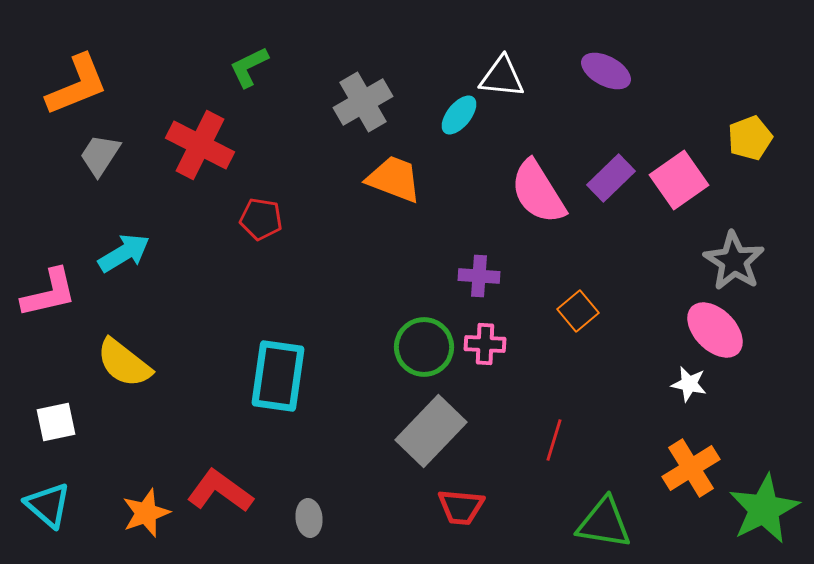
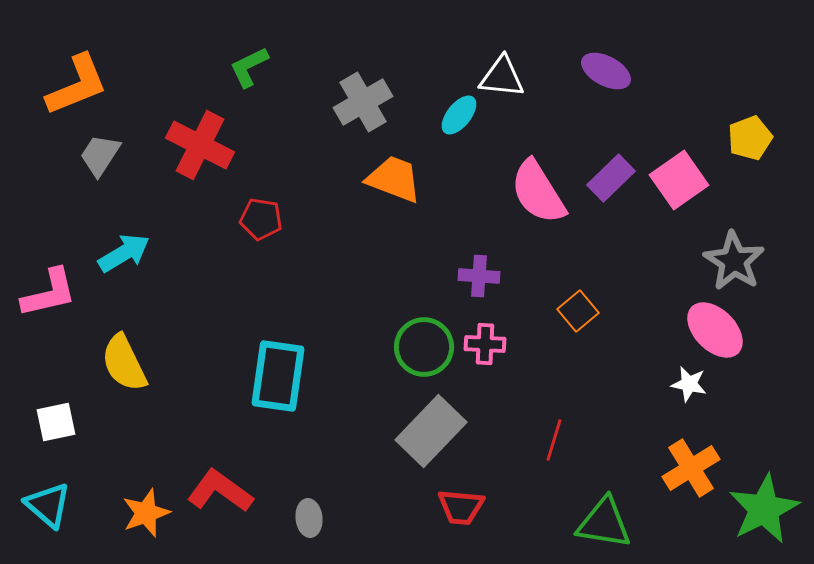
yellow semicircle: rotated 26 degrees clockwise
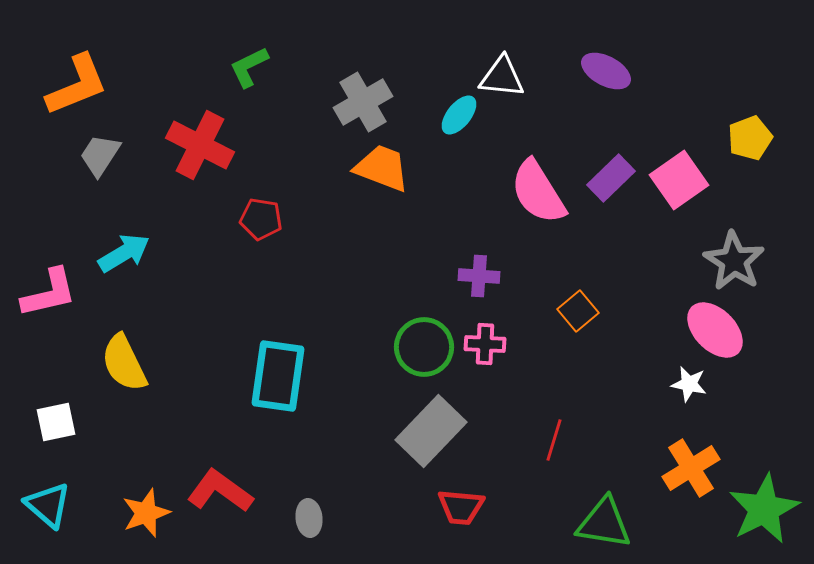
orange trapezoid: moved 12 px left, 11 px up
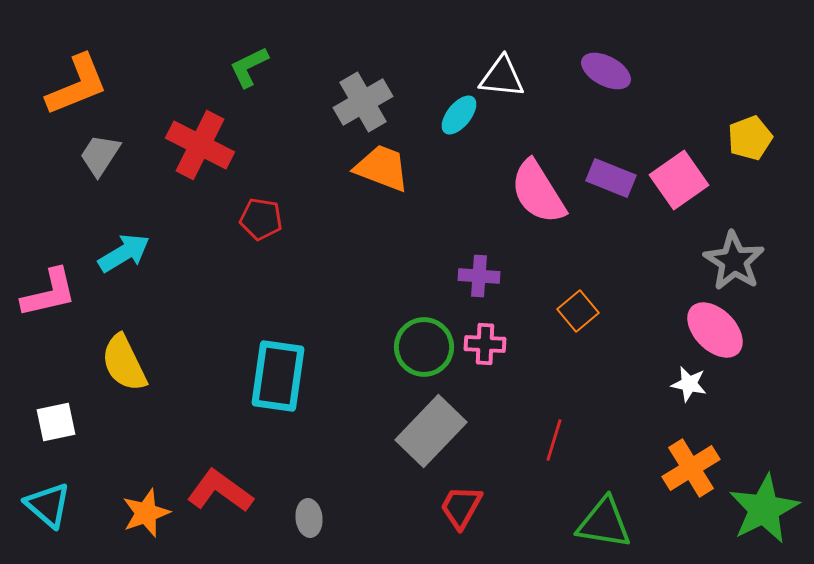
purple rectangle: rotated 66 degrees clockwise
red trapezoid: rotated 114 degrees clockwise
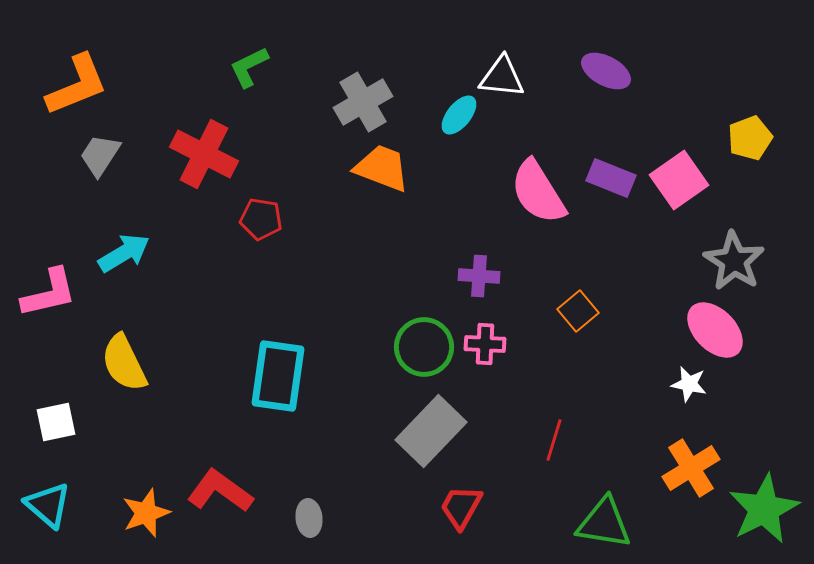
red cross: moved 4 px right, 9 px down
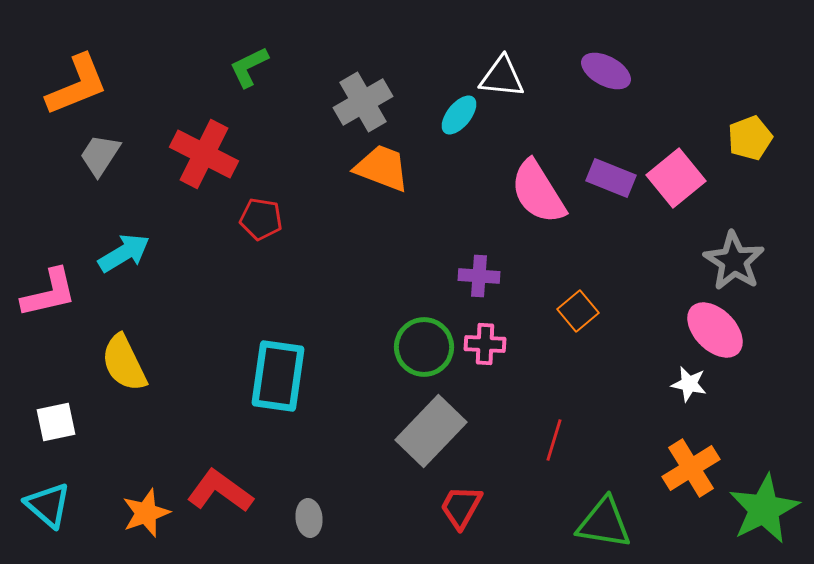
pink square: moved 3 px left, 2 px up; rotated 4 degrees counterclockwise
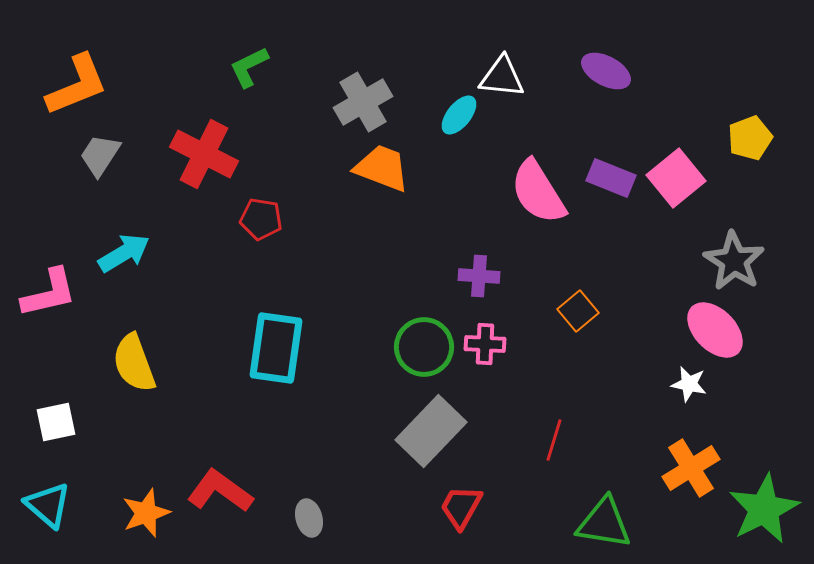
yellow semicircle: moved 10 px right; rotated 6 degrees clockwise
cyan rectangle: moved 2 px left, 28 px up
gray ellipse: rotated 9 degrees counterclockwise
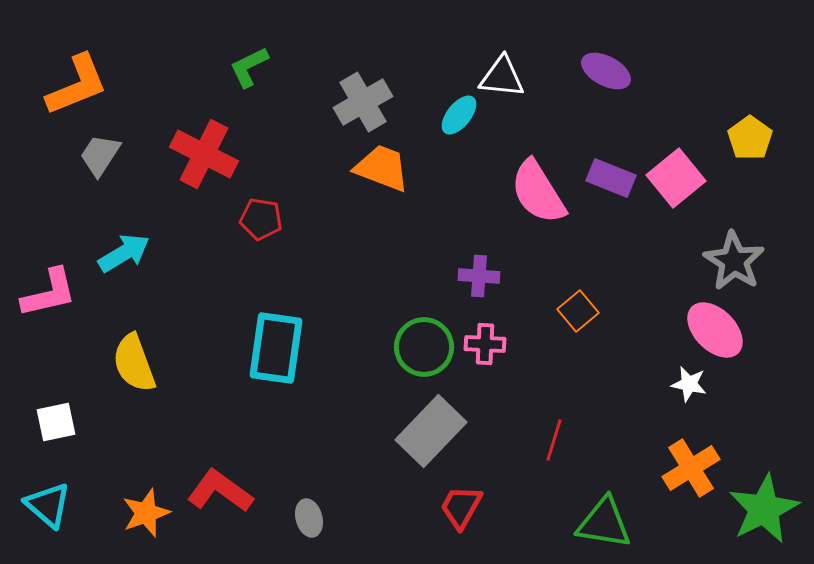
yellow pentagon: rotated 15 degrees counterclockwise
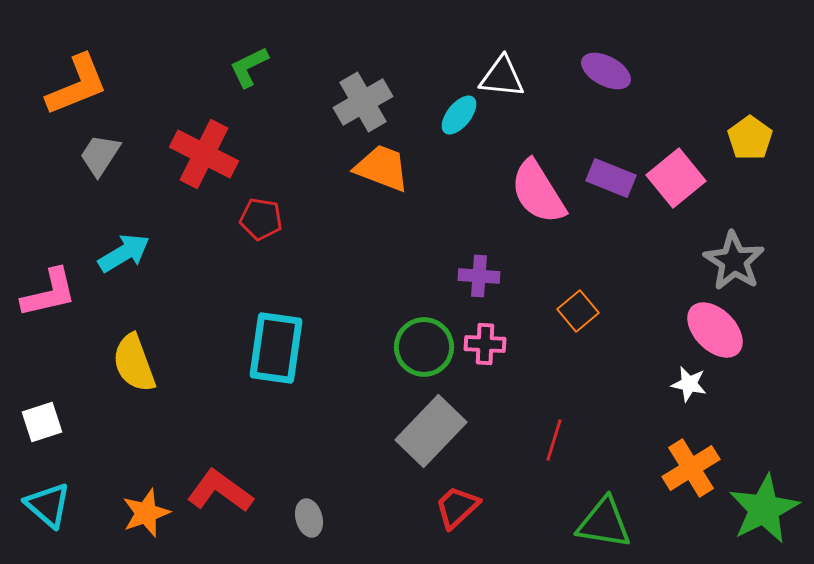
white square: moved 14 px left; rotated 6 degrees counterclockwise
red trapezoid: moved 4 px left; rotated 18 degrees clockwise
